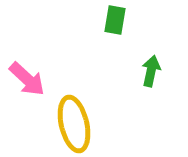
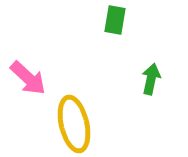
green arrow: moved 8 px down
pink arrow: moved 1 px right, 1 px up
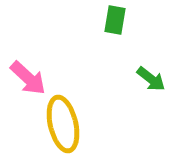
green arrow: rotated 116 degrees clockwise
yellow ellipse: moved 11 px left
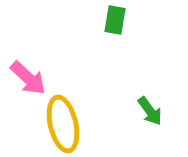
green arrow: moved 1 px left, 32 px down; rotated 16 degrees clockwise
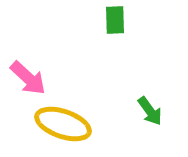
green rectangle: rotated 12 degrees counterclockwise
yellow ellipse: rotated 58 degrees counterclockwise
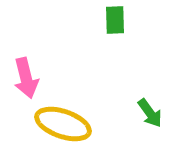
pink arrow: moved 2 px left; rotated 33 degrees clockwise
green arrow: moved 2 px down
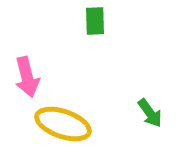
green rectangle: moved 20 px left, 1 px down
pink arrow: moved 1 px right, 1 px up
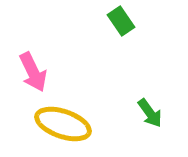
green rectangle: moved 26 px right; rotated 32 degrees counterclockwise
pink arrow: moved 6 px right, 5 px up; rotated 12 degrees counterclockwise
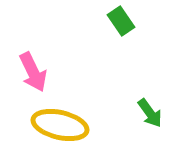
yellow ellipse: moved 3 px left, 1 px down; rotated 6 degrees counterclockwise
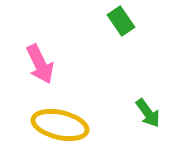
pink arrow: moved 7 px right, 8 px up
green arrow: moved 2 px left
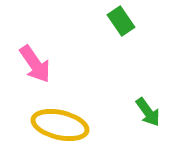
pink arrow: moved 5 px left; rotated 9 degrees counterclockwise
green arrow: moved 1 px up
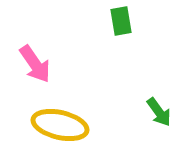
green rectangle: rotated 24 degrees clockwise
green arrow: moved 11 px right
